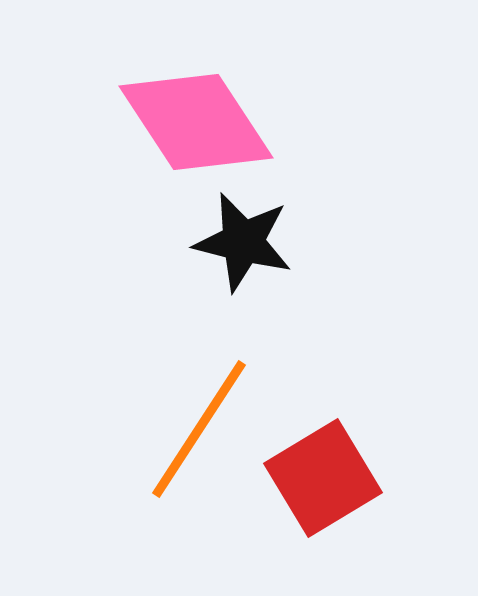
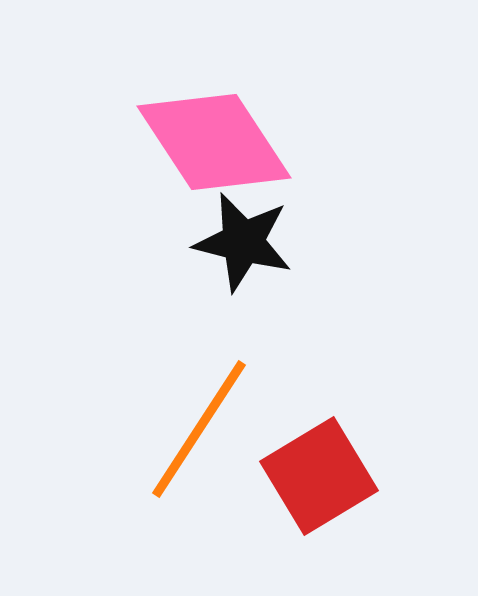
pink diamond: moved 18 px right, 20 px down
red square: moved 4 px left, 2 px up
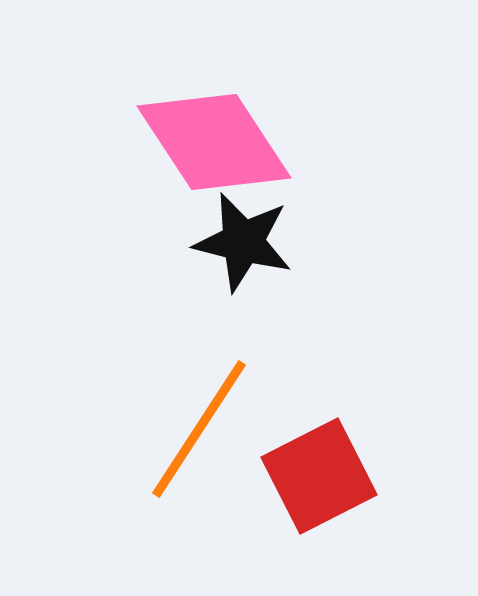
red square: rotated 4 degrees clockwise
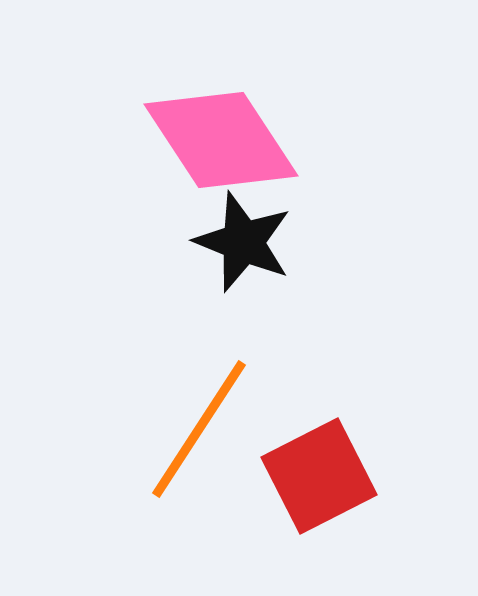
pink diamond: moved 7 px right, 2 px up
black star: rotated 8 degrees clockwise
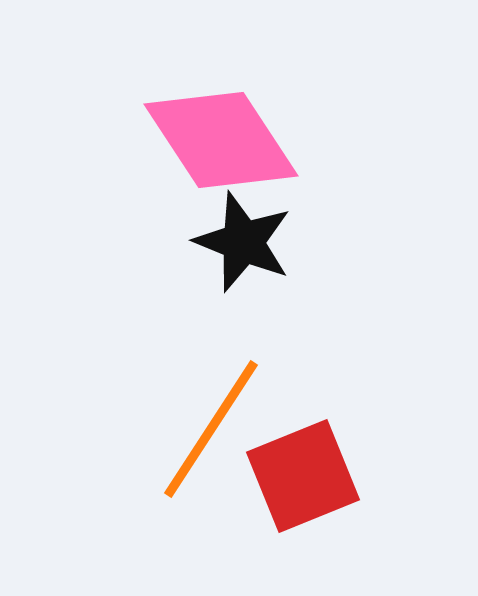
orange line: moved 12 px right
red square: moved 16 px left; rotated 5 degrees clockwise
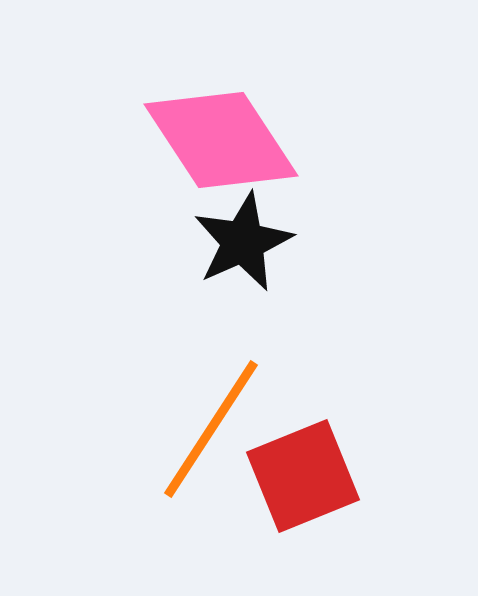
black star: rotated 26 degrees clockwise
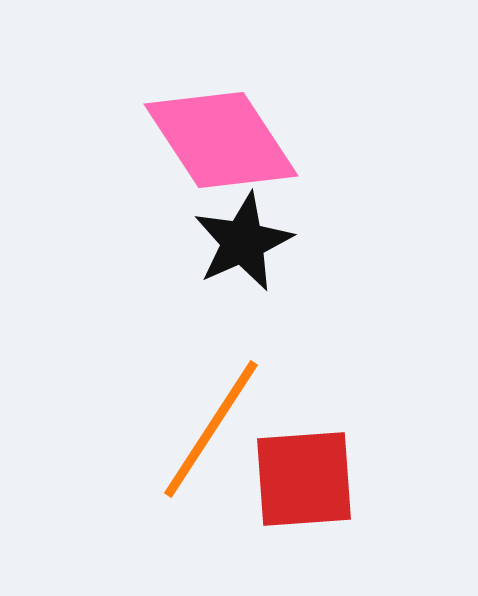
red square: moved 1 px right, 3 px down; rotated 18 degrees clockwise
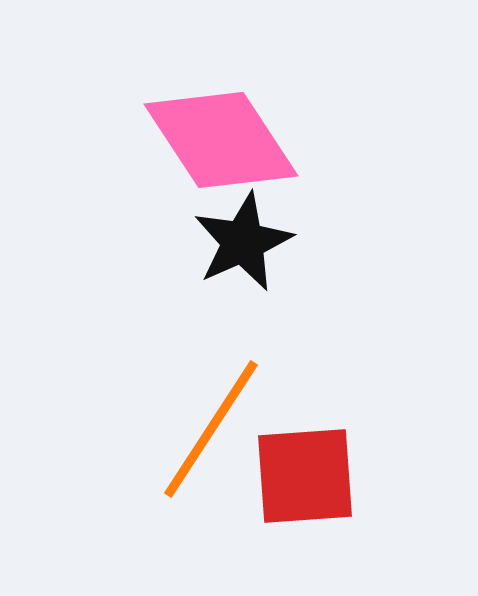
red square: moved 1 px right, 3 px up
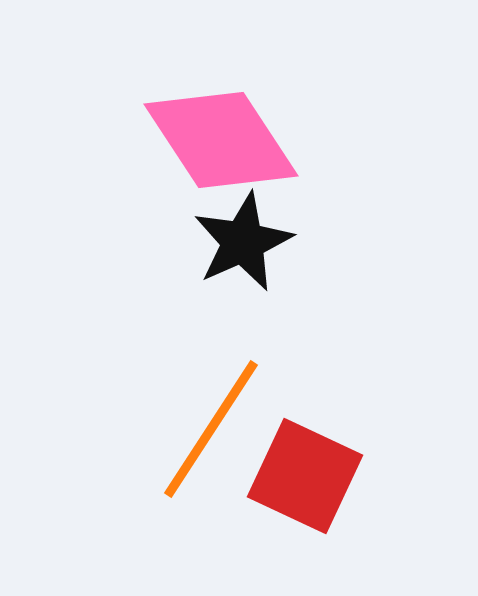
red square: rotated 29 degrees clockwise
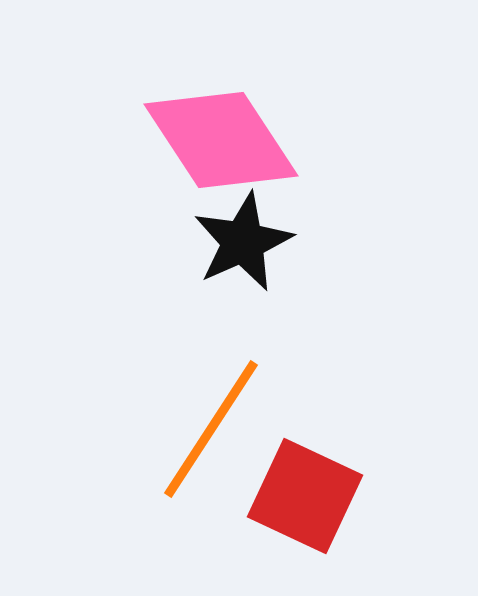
red square: moved 20 px down
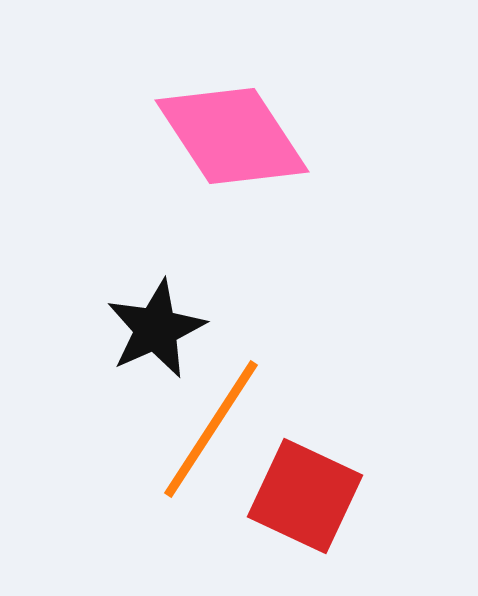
pink diamond: moved 11 px right, 4 px up
black star: moved 87 px left, 87 px down
